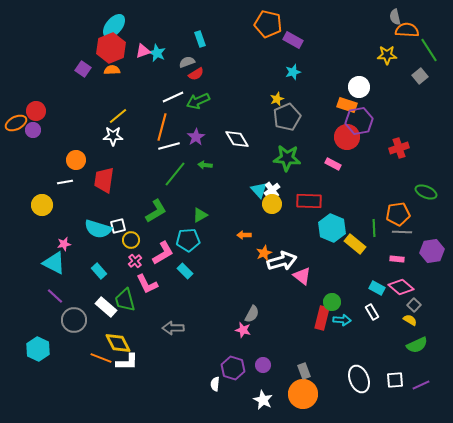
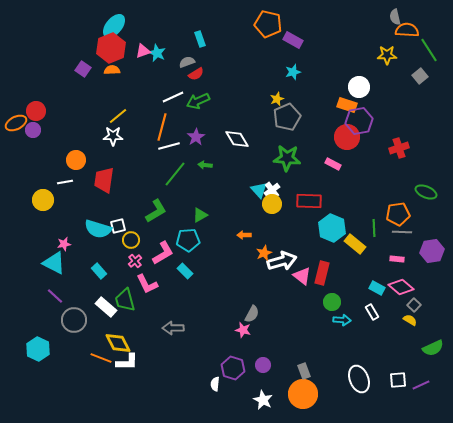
yellow circle at (42, 205): moved 1 px right, 5 px up
red rectangle at (322, 318): moved 45 px up
green semicircle at (417, 345): moved 16 px right, 3 px down
white square at (395, 380): moved 3 px right
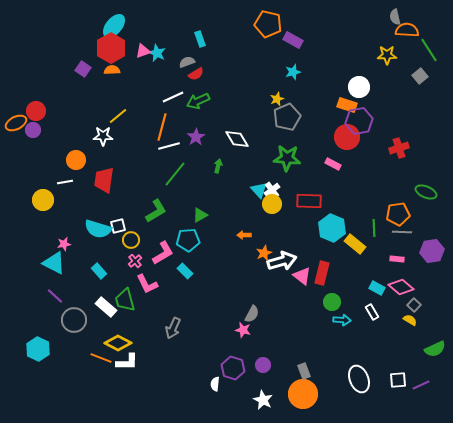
red hexagon at (111, 48): rotated 8 degrees counterclockwise
white star at (113, 136): moved 10 px left
green arrow at (205, 165): moved 13 px right, 1 px down; rotated 96 degrees clockwise
gray arrow at (173, 328): rotated 65 degrees counterclockwise
yellow diamond at (118, 343): rotated 36 degrees counterclockwise
green semicircle at (433, 348): moved 2 px right, 1 px down
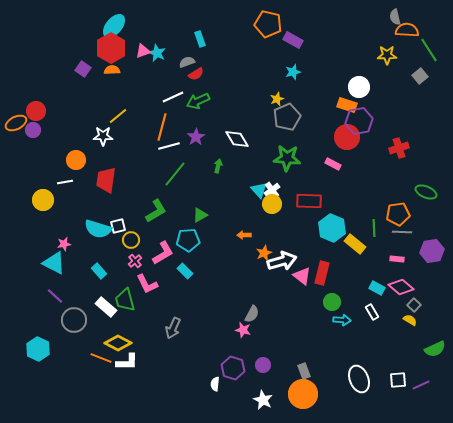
red trapezoid at (104, 180): moved 2 px right
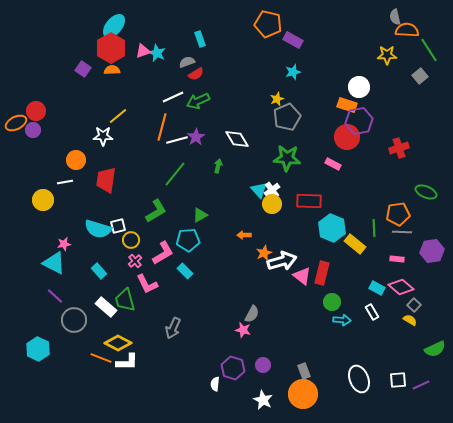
white line at (169, 146): moved 8 px right, 6 px up
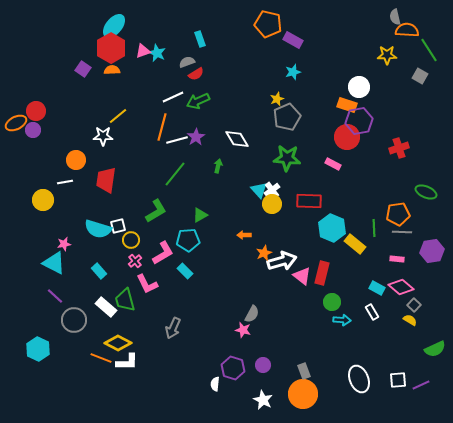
gray square at (420, 76): rotated 21 degrees counterclockwise
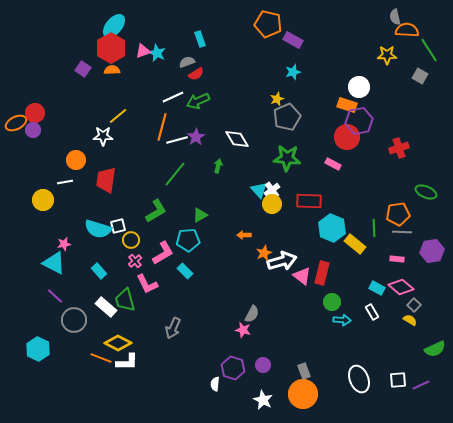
red circle at (36, 111): moved 1 px left, 2 px down
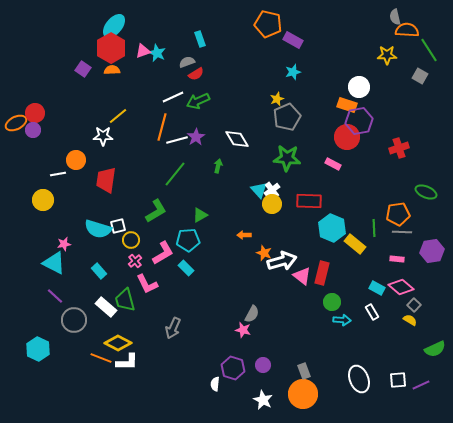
white line at (65, 182): moved 7 px left, 8 px up
orange star at (264, 253): rotated 28 degrees counterclockwise
cyan rectangle at (185, 271): moved 1 px right, 3 px up
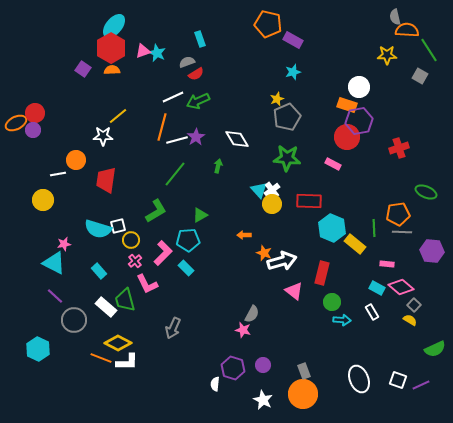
purple hexagon at (432, 251): rotated 15 degrees clockwise
pink L-shape at (163, 253): rotated 15 degrees counterclockwise
pink rectangle at (397, 259): moved 10 px left, 5 px down
pink triangle at (302, 276): moved 8 px left, 15 px down
white square at (398, 380): rotated 24 degrees clockwise
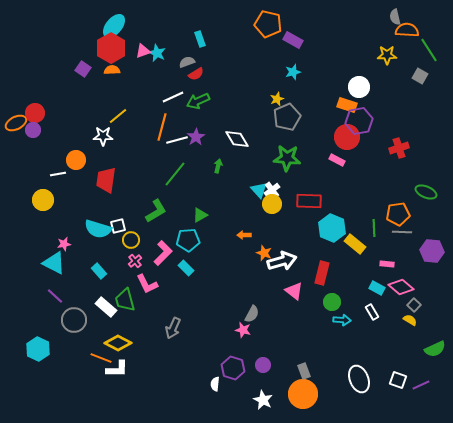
pink rectangle at (333, 164): moved 4 px right, 4 px up
white L-shape at (127, 362): moved 10 px left, 7 px down
